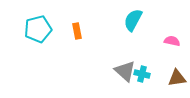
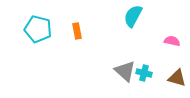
cyan semicircle: moved 4 px up
cyan pentagon: rotated 28 degrees clockwise
cyan cross: moved 2 px right, 1 px up
brown triangle: rotated 24 degrees clockwise
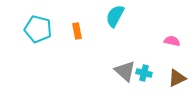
cyan semicircle: moved 18 px left
brown triangle: rotated 42 degrees counterclockwise
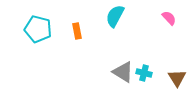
pink semicircle: moved 3 px left, 23 px up; rotated 35 degrees clockwise
gray triangle: moved 2 px left, 1 px down; rotated 10 degrees counterclockwise
brown triangle: rotated 36 degrees counterclockwise
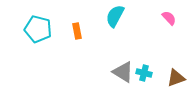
brown triangle: moved 1 px left; rotated 42 degrees clockwise
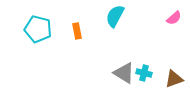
pink semicircle: moved 5 px right; rotated 91 degrees clockwise
gray triangle: moved 1 px right, 1 px down
brown triangle: moved 2 px left, 1 px down
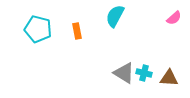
brown triangle: moved 5 px left, 1 px up; rotated 24 degrees clockwise
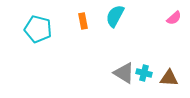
orange rectangle: moved 6 px right, 10 px up
